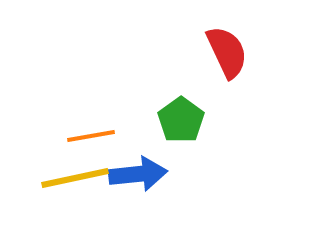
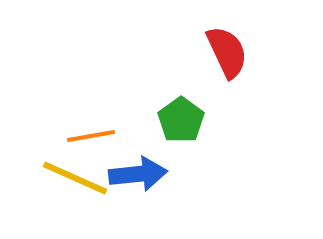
yellow line: rotated 36 degrees clockwise
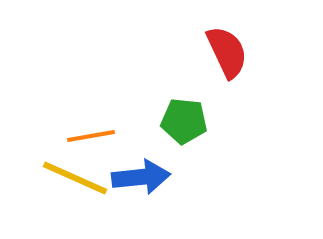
green pentagon: moved 3 px right, 1 px down; rotated 30 degrees counterclockwise
blue arrow: moved 3 px right, 3 px down
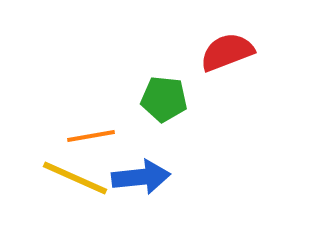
red semicircle: rotated 86 degrees counterclockwise
green pentagon: moved 20 px left, 22 px up
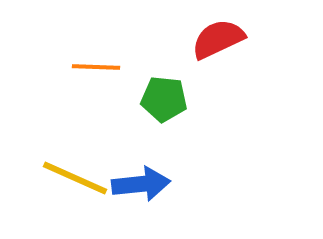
red semicircle: moved 9 px left, 13 px up; rotated 4 degrees counterclockwise
orange line: moved 5 px right, 69 px up; rotated 12 degrees clockwise
blue arrow: moved 7 px down
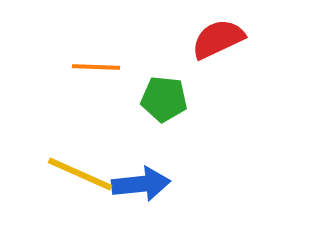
yellow line: moved 5 px right, 4 px up
